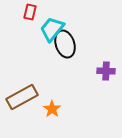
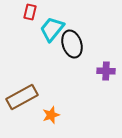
black ellipse: moved 7 px right
orange star: moved 1 px left, 6 px down; rotated 18 degrees clockwise
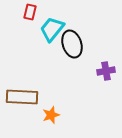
purple cross: rotated 12 degrees counterclockwise
brown rectangle: rotated 32 degrees clockwise
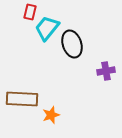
cyan trapezoid: moved 5 px left, 1 px up
brown rectangle: moved 2 px down
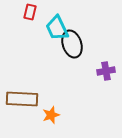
cyan trapezoid: moved 10 px right; rotated 64 degrees counterclockwise
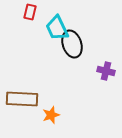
purple cross: rotated 24 degrees clockwise
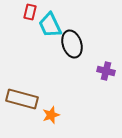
cyan trapezoid: moved 7 px left, 3 px up
brown rectangle: rotated 12 degrees clockwise
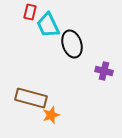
cyan trapezoid: moved 2 px left
purple cross: moved 2 px left
brown rectangle: moved 9 px right, 1 px up
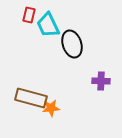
red rectangle: moved 1 px left, 3 px down
purple cross: moved 3 px left, 10 px down; rotated 12 degrees counterclockwise
orange star: moved 7 px up; rotated 12 degrees clockwise
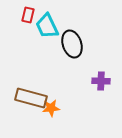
red rectangle: moved 1 px left
cyan trapezoid: moved 1 px left, 1 px down
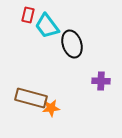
cyan trapezoid: rotated 12 degrees counterclockwise
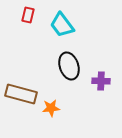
cyan trapezoid: moved 15 px right, 1 px up
black ellipse: moved 3 px left, 22 px down
brown rectangle: moved 10 px left, 4 px up
